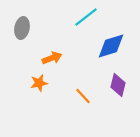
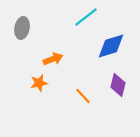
orange arrow: moved 1 px right, 1 px down
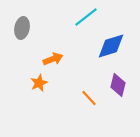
orange star: rotated 12 degrees counterclockwise
orange line: moved 6 px right, 2 px down
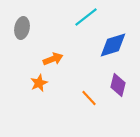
blue diamond: moved 2 px right, 1 px up
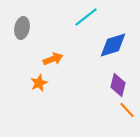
orange line: moved 38 px right, 12 px down
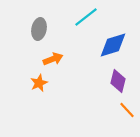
gray ellipse: moved 17 px right, 1 px down
purple diamond: moved 4 px up
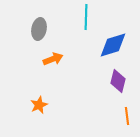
cyan line: rotated 50 degrees counterclockwise
orange star: moved 22 px down
orange line: moved 6 px down; rotated 36 degrees clockwise
